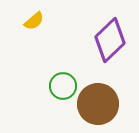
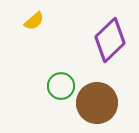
green circle: moved 2 px left
brown circle: moved 1 px left, 1 px up
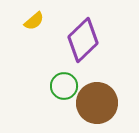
purple diamond: moved 27 px left
green circle: moved 3 px right
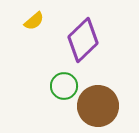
brown circle: moved 1 px right, 3 px down
